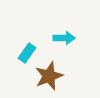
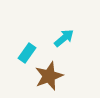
cyan arrow: rotated 40 degrees counterclockwise
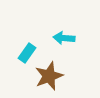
cyan arrow: rotated 135 degrees counterclockwise
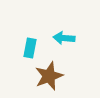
cyan rectangle: moved 3 px right, 5 px up; rotated 24 degrees counterclockwise
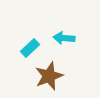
cyan rectangle: rotated 36 degrees clockwise
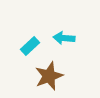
cyan rectangle: moved 2 px up
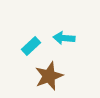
cyan rectangle: moved 1 px right
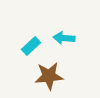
brown star: rotated 16 degrees clockwise
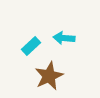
brown star: rotated 20 degrees counterclockwise
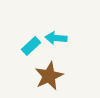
cyan arrow: moved 8 px left
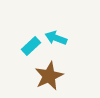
cyan arrow: rotated 15 degrees clockwise
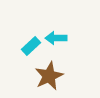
cyan arrow: rotated 20 degrees counterclockwise
